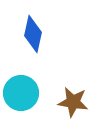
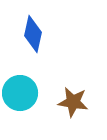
cyan circle: moved 1 px left
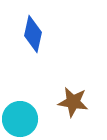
cyan circle: moved 26 px down
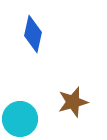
brown star: rotated 24 degrees counterclockwise
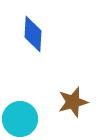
blue diamond: rotated 9 degrees counterclockwise
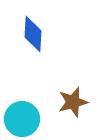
cyan circle: moved 2 px right
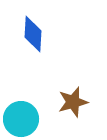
cyan circle: moved 1 px left
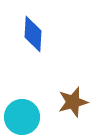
cyan circle: moved 1 px right, 2 px up
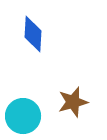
cyan circle: moved 1 px right, 1 px up
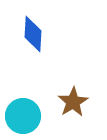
brown star: rotated 16 degrees counterclockwise
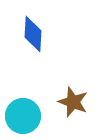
brown star: rotated 20 degrees counterclockwise
